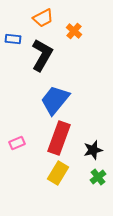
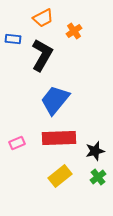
orange cross: rotated 14 degrees clockwise
red rectangle: rotated 68 degrees clockwise
black star: moved 2 px right, 1 px down
yellow rectangle: moved 2 px right, 3 px down; rotated 20 degrees clockwise
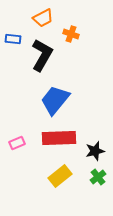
orange cross: moved 3 px left, 3 px down; rotated 35 degrees counterclockwise
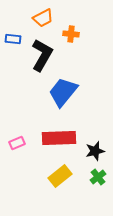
orange cross: rotated 14 degrees counterclockwise
blue trapezoid: moved 8 px right, 8 px up
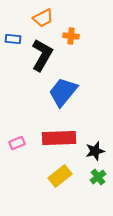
orange cross: moved 2 px down
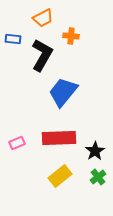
black star: rotated 18 degrees counterclockwise
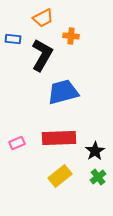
blue trapezoid: rotated 36 degrees clockwise
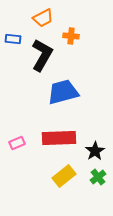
yellow rectangle: moved 4 px right
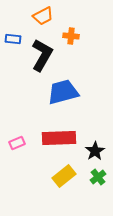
orange trapezoid: moved 2 px up
